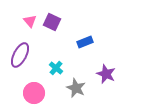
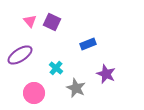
blue rectangle: moved 3 px right, 2 px down
purple ellipse: rotated 30 degrees clockwise
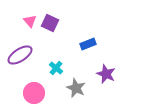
purple square: moved 2 px left, 1 px down
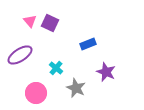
purple star: moved 2 px up
pink circle: moved 2 px right
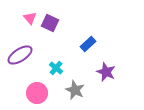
pink triangle: moved 3 px up
blue rectangle: rotated 21 degrees counterclockwise
gray star: moved 1 px left, 2 px down
pink circle: moved 1 px right
